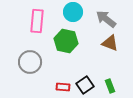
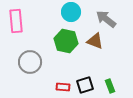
cyan circle: moved 2 px left
pink rectangle: moved 21 px left; rotated 10 degrees counterclockwise
brown triangle: moved 15 px left, 2 px up
black square: rotated 18 degrees clockwise
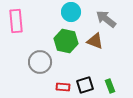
gray circle: moved 10 px right
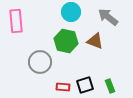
gray arrow: moved 2 px right, 2 px up
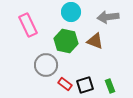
gray arrow: rotated 45 degrees counterclockwise
pink rectangle: moved 12 px right, 4 px down; rotated 20 degrees counterclockwise
gray circle: moved 6 px right, 3 px down
red rectangle: moved 2 px right, 3 px up; rotated 32 degrees clockwise
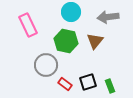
brown triangle: rotated 48 degrees clockwise
black square: moved 3 px right, 3 px up
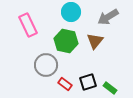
gray arrow: rotated 25 degrees counterclockwise
green rectangle: moved 2 px down; rotated 32 degrees counterclockwise
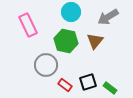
red rectangle: moved 1 px down
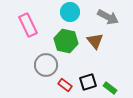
cyan circle: moved 1 px left
gray arrow: rotated 120 degrees counterclockwise
brown triangle: rotated 18 degrees counterclockwise
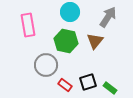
gray arrow: rotated 85 degrees counterclockwise
pink rectangle: rotated 15 degrees clockwise
brown triangle: rotated 18 degrees clockwise
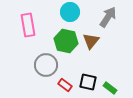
brown triangle: moved 4 px left
black square: rotated 30 degrees clockwise
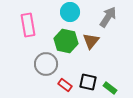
gray circle: moved 1 px up
